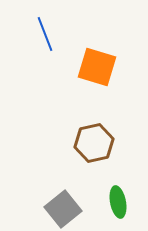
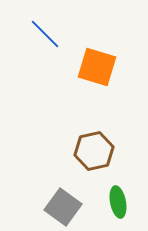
blue line: rotated 24 degrees counterclockwise
brown hexagon: moved 8 px down
gray square: moved 2 px up; rotated 15 degrees counterclockwise
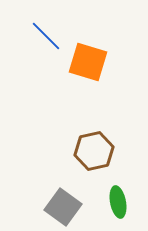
blue line: moved 1 px right, 2 px down
orange square: moved 9 px left, 5 px up
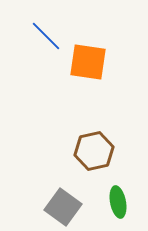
orange square: rotated 9 degrees counterclockwise
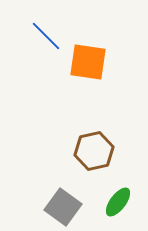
green ellipse: rotated 48 degrees clockwise
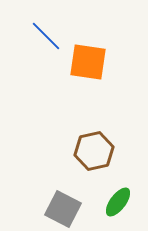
gray square: moved 2 px down; rotated 9 degrees counterclockwise
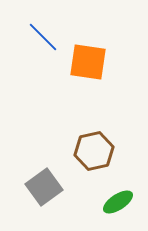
blue line: moved 3 px left, 1 px down
green ellipse: rotated 20 degrees clockwise
gray square: moved 19 px left, 22 px up; rotated 27 degrees clockwise
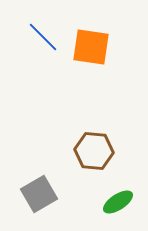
orange square: moved 3 px right, 15 px up
brown hexagon: rotated 18 degrees clockwise
gray square: moved 5 px left, 7 px down; rotated 6 degrees clockwise
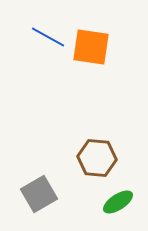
blue line: moved 5 px right; rotated 16 degrees counterclockwise
brown hexagon: moved 3 px right, 7 px down
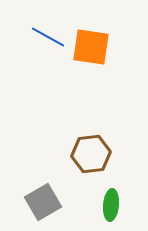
brown hexagon: moved 6 px left, 4 px up; rotated 12 degrees counterclockwise
gray square: moved 4 px right, 8 px down
green ellipse: moved 7 px left, 3 px down; rotated 52 degrees counterclockwise
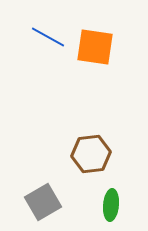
orange square: moved 4 px right
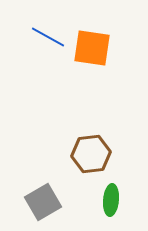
orange square: moved 3 px left, 1 px down
green ellipse: moved 5 px up
